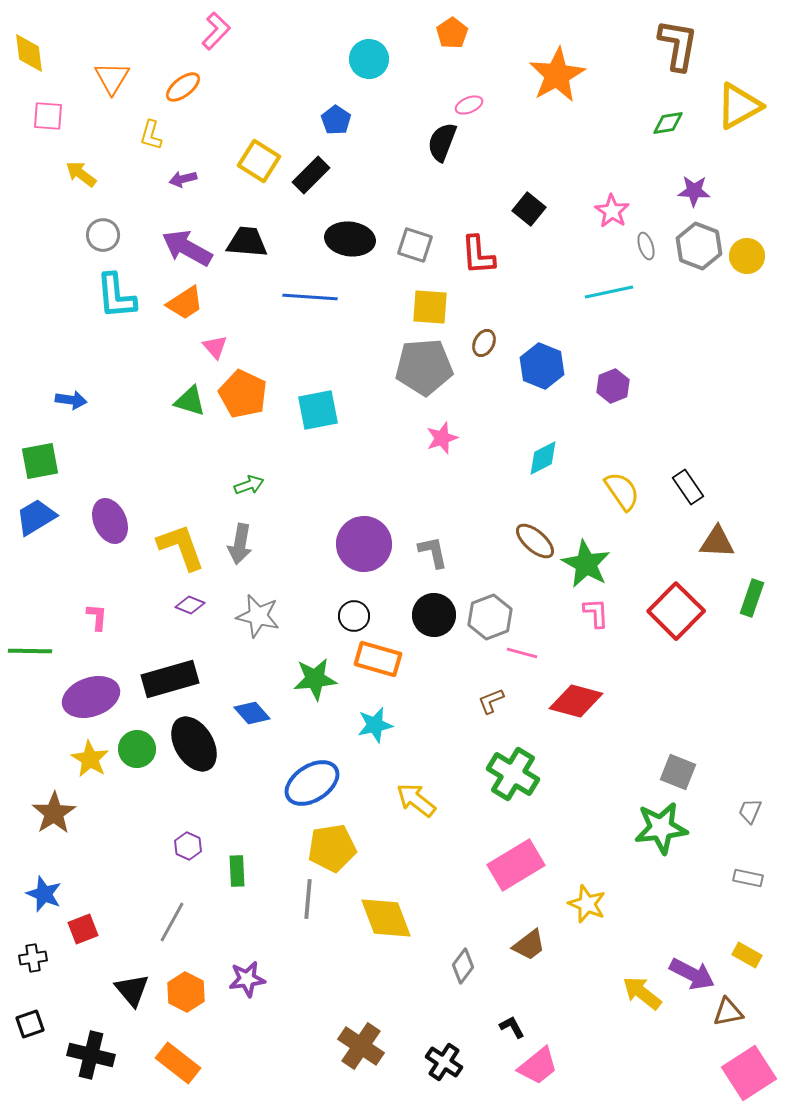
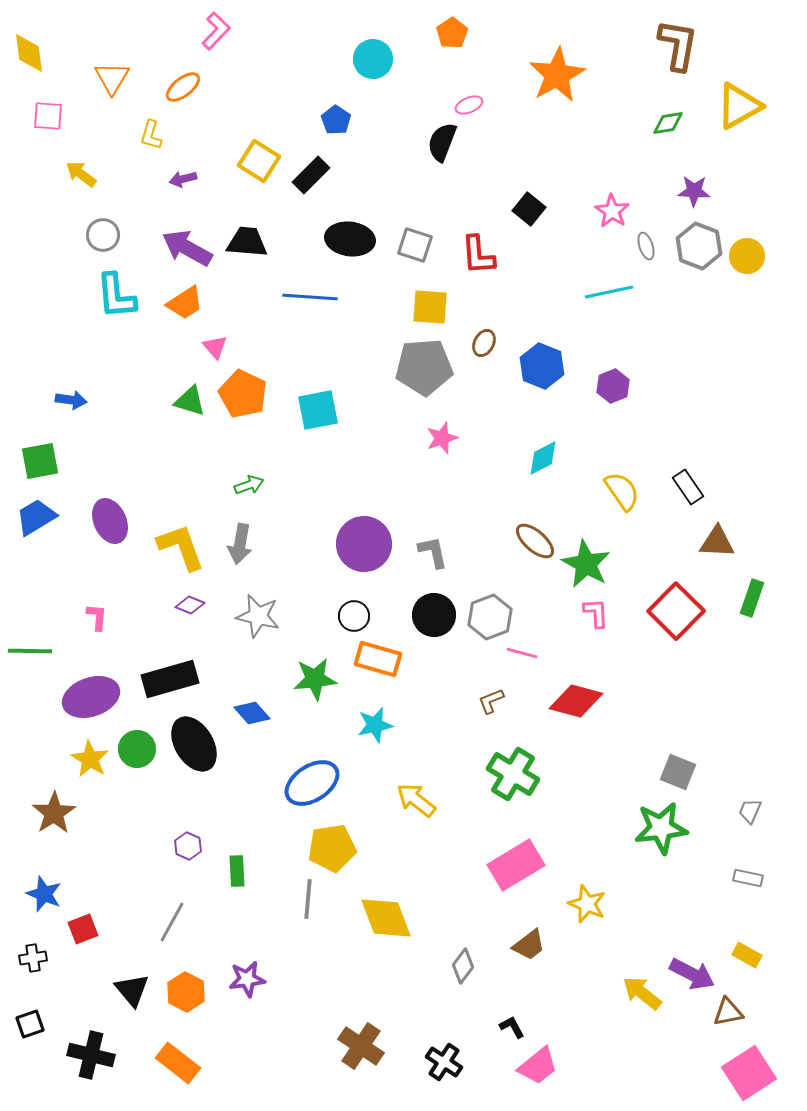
cyan circle at (369, 59): moved 4 px right
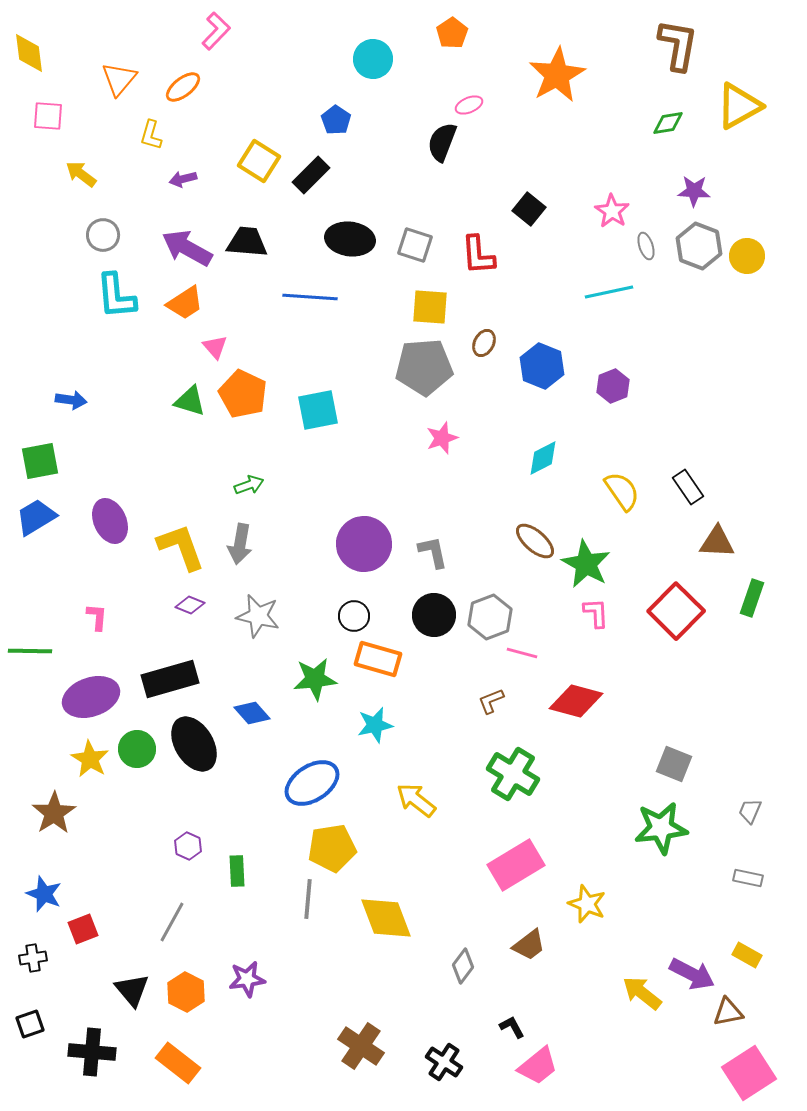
orange triangle at (112, 78): moved 7 px right, 1 px down; rotated 9 degrees clockwise
gray square at (678, 772): moved 4 px left, 8 px up
black cross at (91, 1055): moved 1 px right, 3 px up; rotated 9 degrees counterclockwise
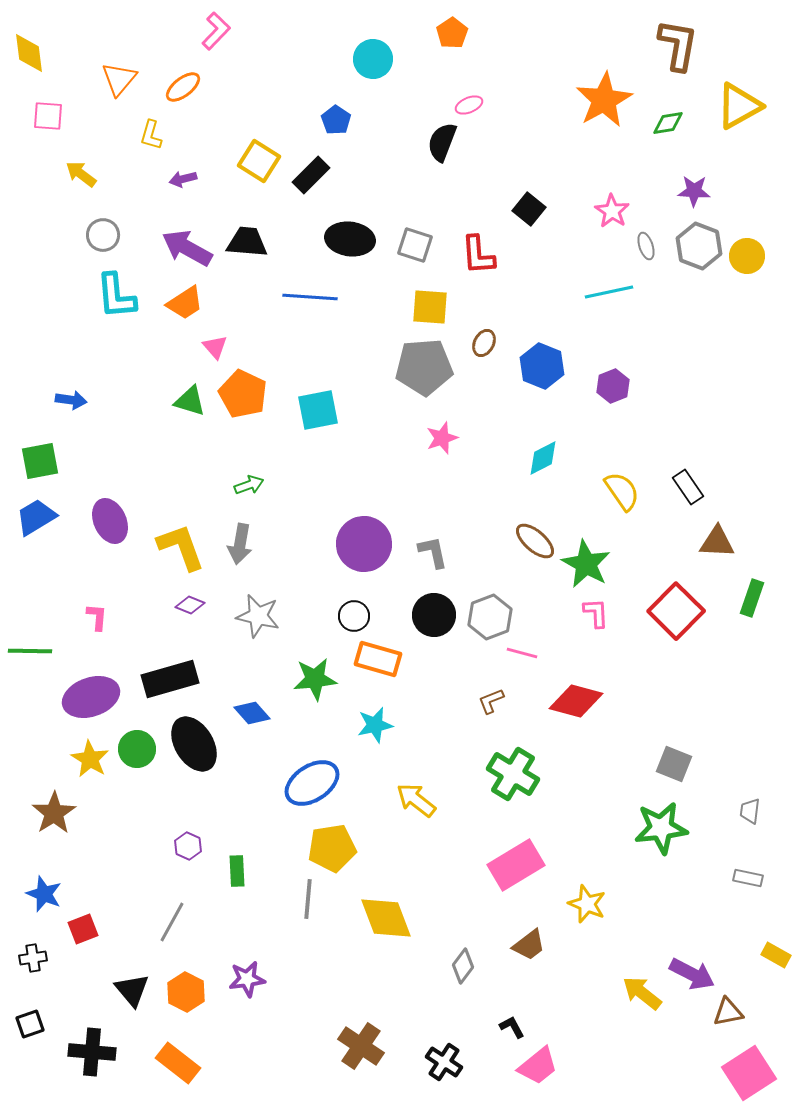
orange star at (557, 75): moved 47 px right, 25 px down
gray trapezoid at (750, 811): rotated 16 degrees counterclockwise
yellow rectangle at (747, 955): moved 29 px right
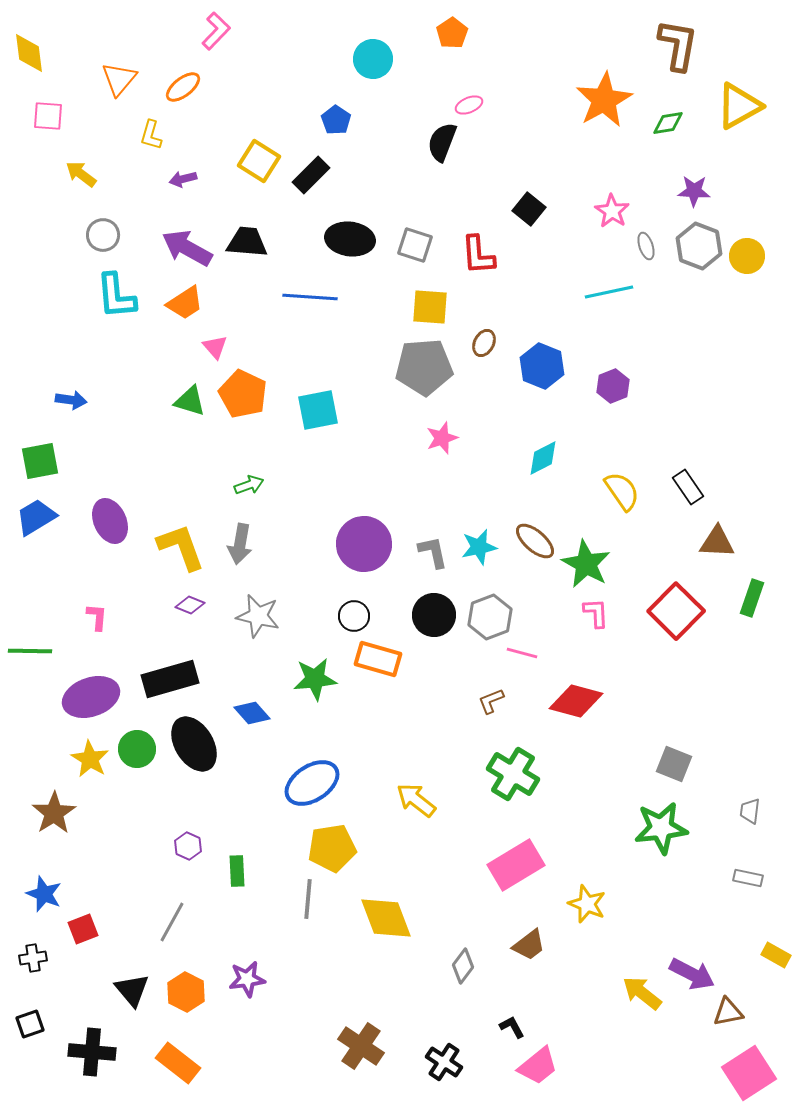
cyan star at (375, 725): moved 104 px right, 178 px up
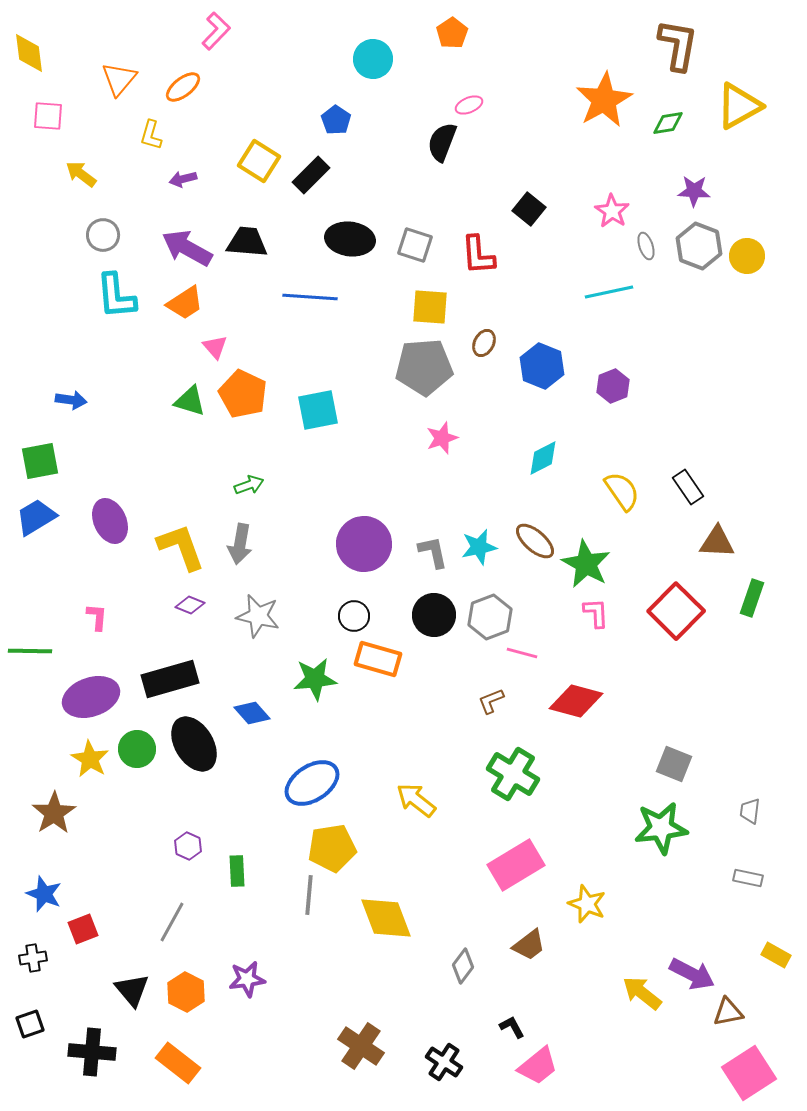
gray line at (308, 899): moved 1 px right, 4 px up
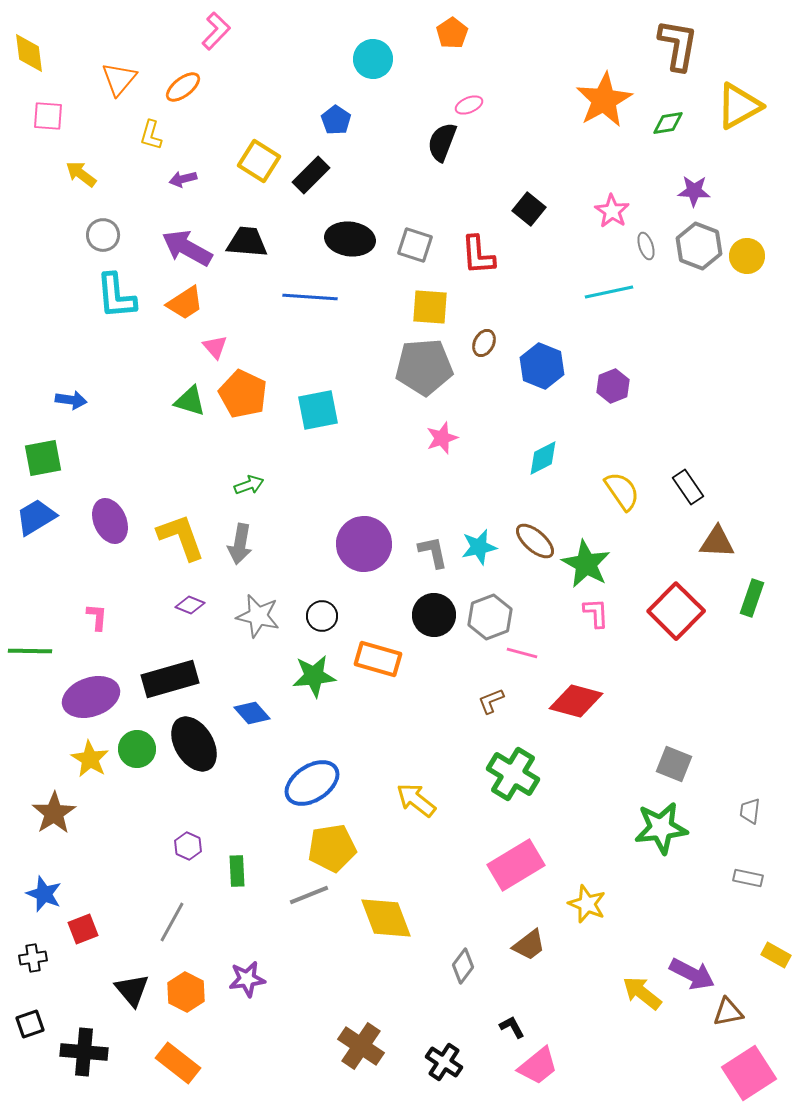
green square at (40, 461): moved 3 px right, 3 px up
yellow L-shape at (181, 547): moved 10 px up
black circle at (354, 616): moved 32 px left
green star at (315, 679): moved 1 px left, 3 px up
gray line at (309, 895): rotated 63 degrees clockwise
black cross at (92, 1052): moved 8 px left
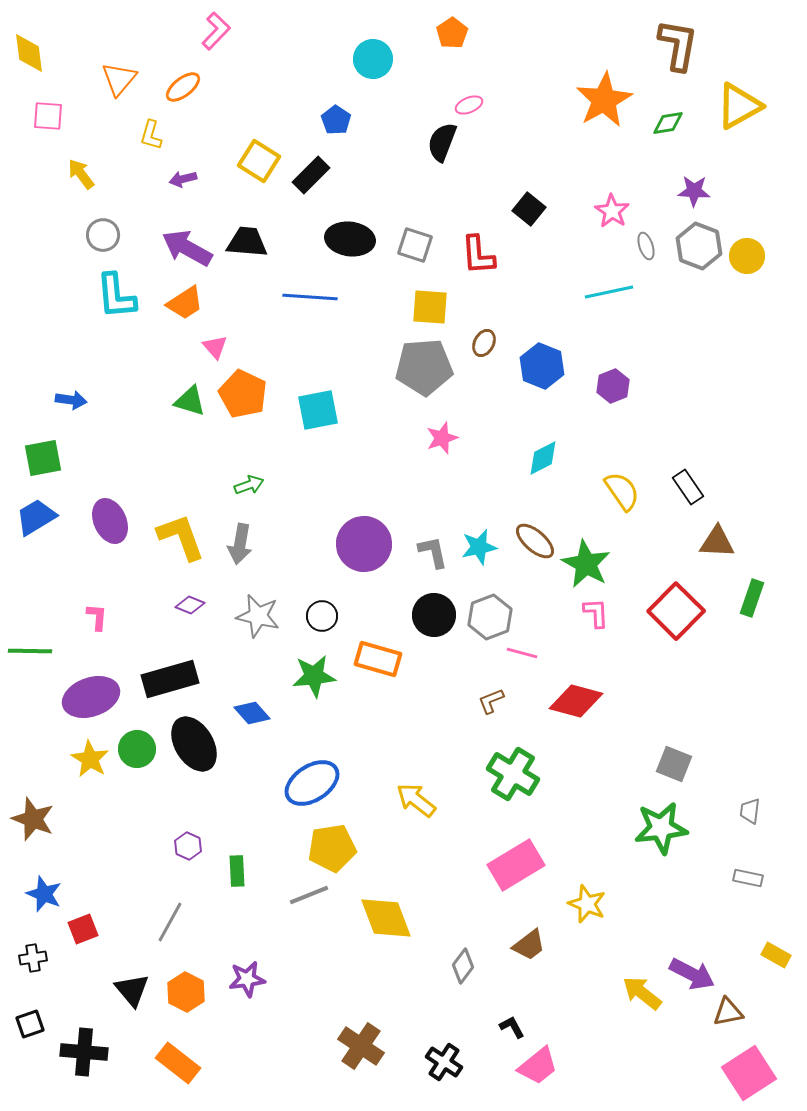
yellow arrow at (81, 174): rotated 16 degrees clockwise
brown star at (54, 813): moved 21 px left, 6 px down; rotated 18 degrees counterclockwise
gray line at (172, 922): moved 2 px left
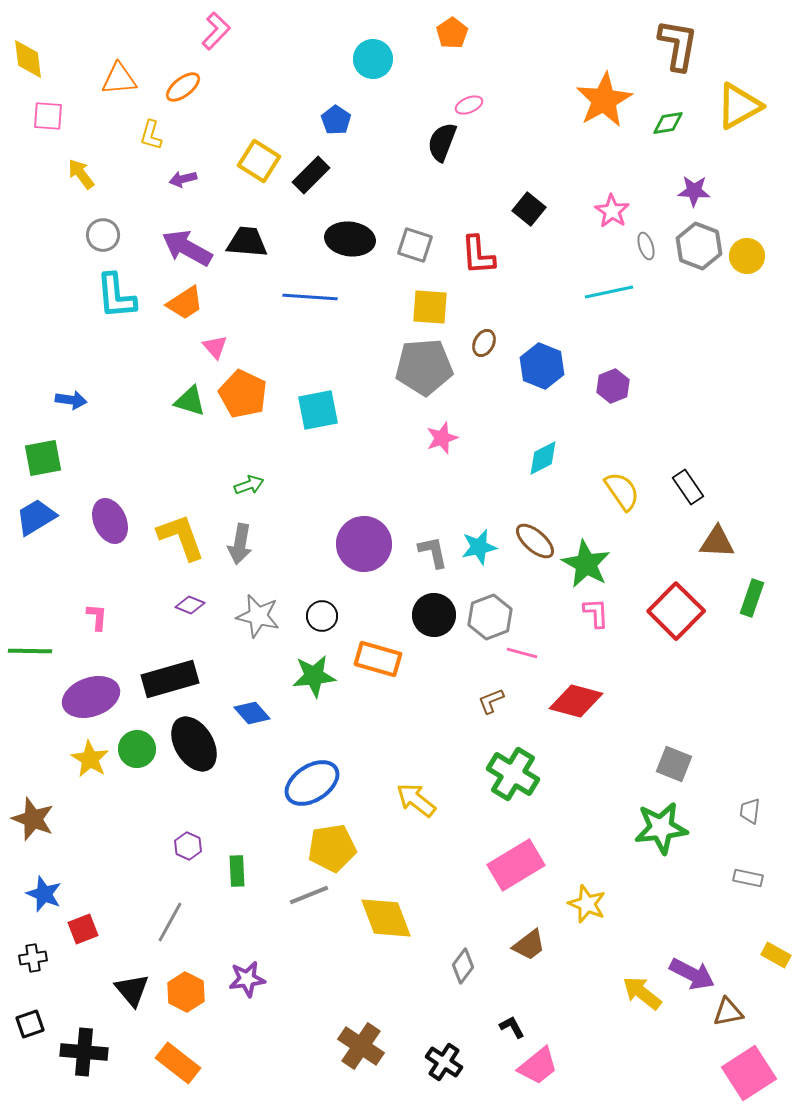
yellow diamond at (29, 53): moved 1 px left, 6 px down
orange triangle at (119, 79): rotated 45 degrees clockwise
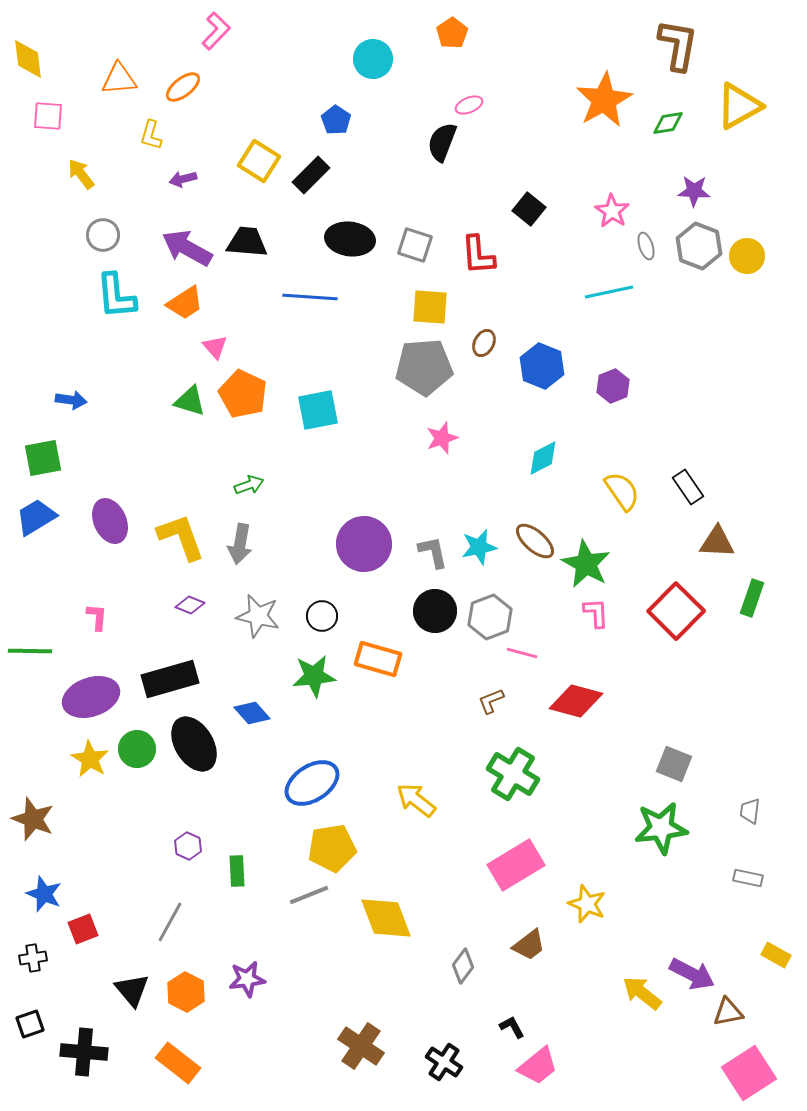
black circle at (434, 615): moved 1 px right, 4 px up
